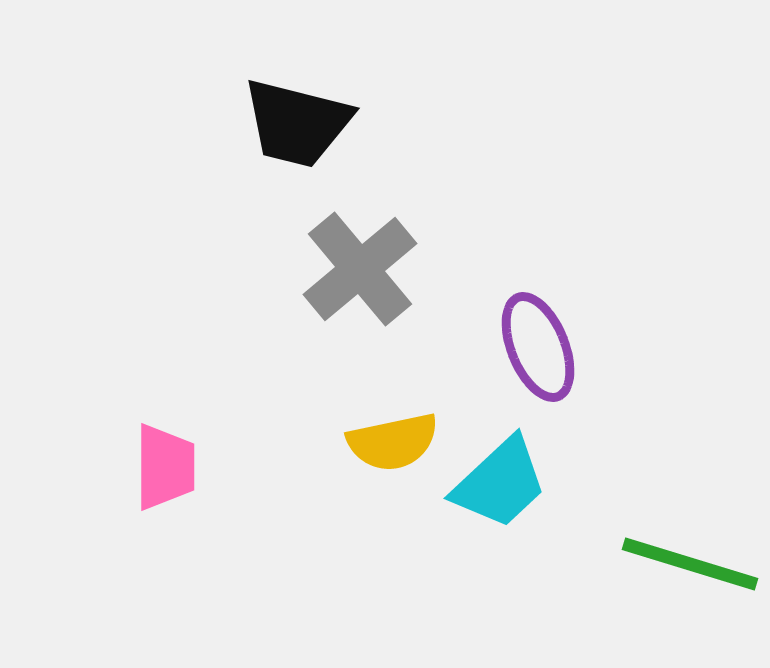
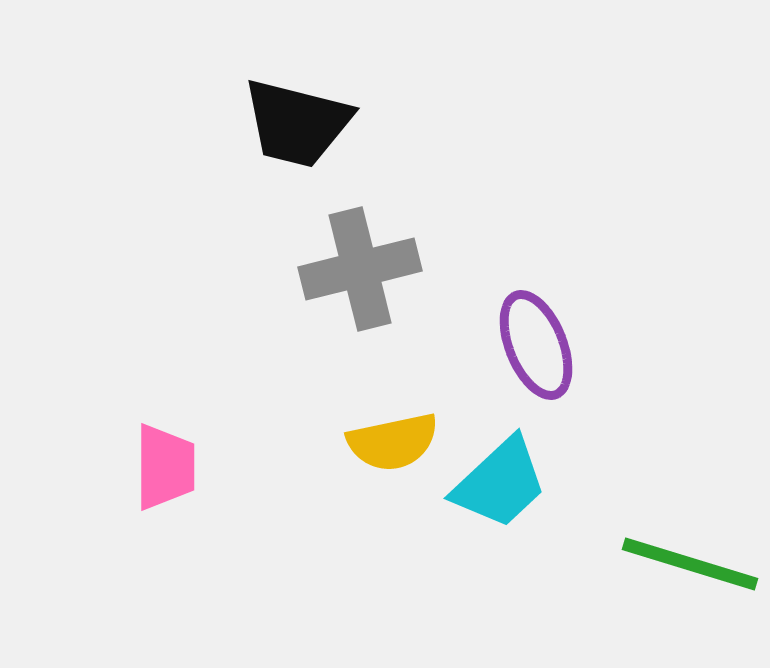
gray cross: rotated 26 degrees clockwise
purple ellipse: moved 2 px left, 2 px up
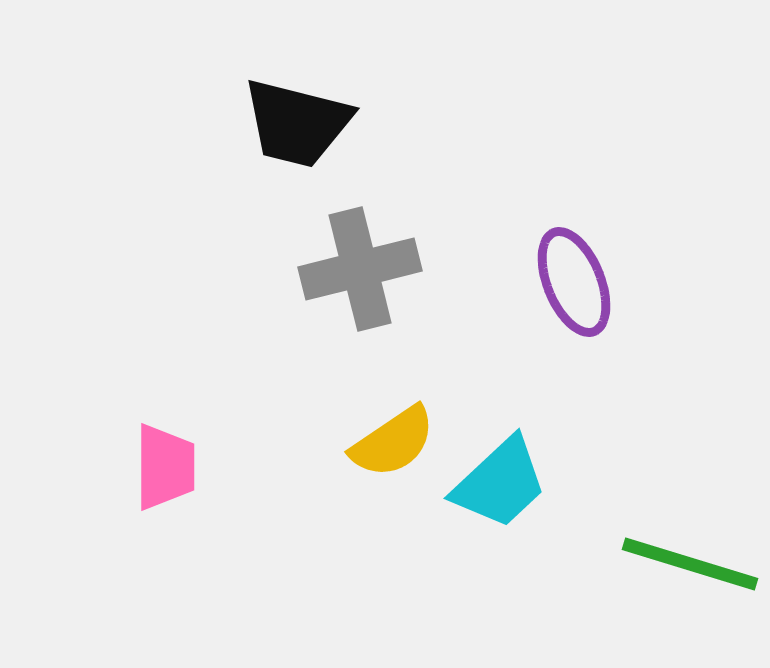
purple ellipse: moved 38 px right, 63 px up
yellow semicircle: rotated 22 degrees counterclockwise
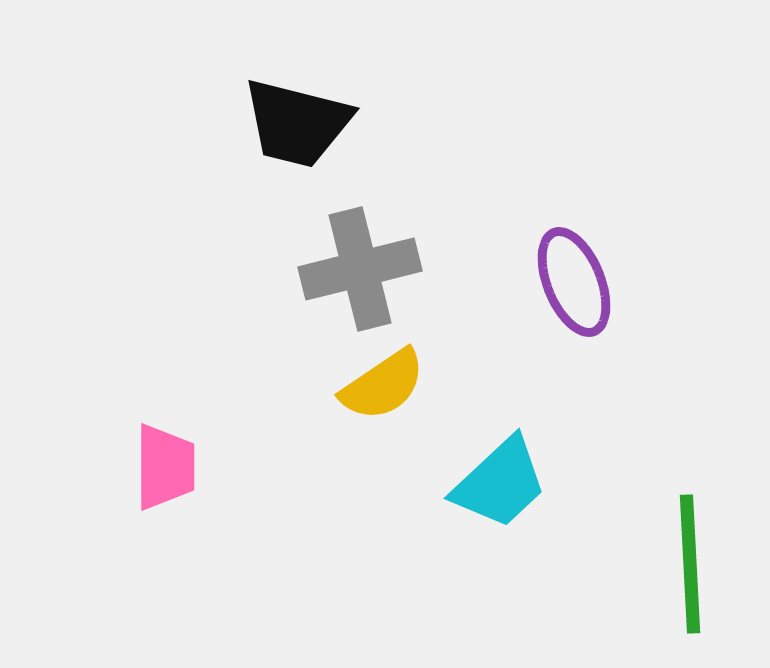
yellow semicircle: moved 10 px left, 57 px up
green line: rotated 70 degrees clockwise
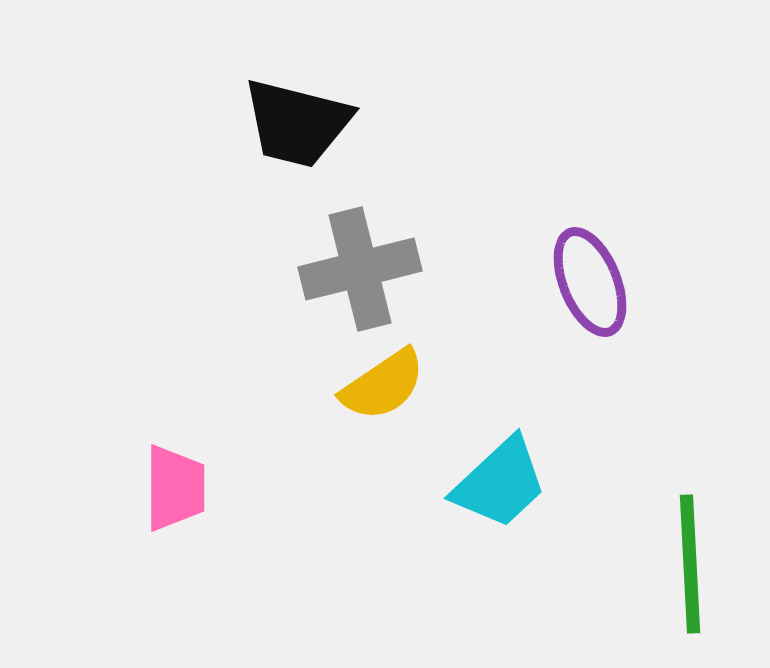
purple ellipse: moved 16 px right
pink trapezoid: moved 10 px right, 21 px down
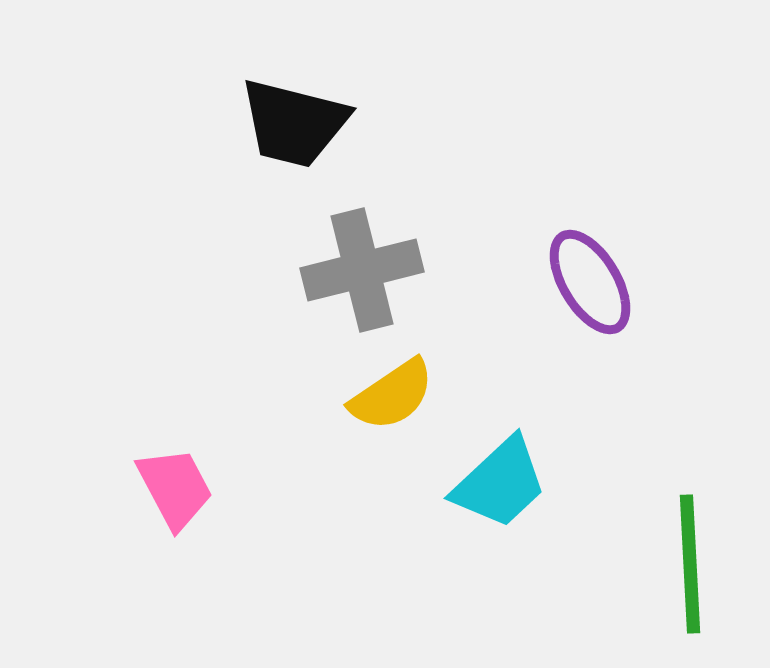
black trapezoid: moved 3 px left
gray cross: moved 2 px right, 1 px down
purple ellipse: rotated 9 degrees counterclockwise
yellow semicircle: moved 9 px right, 10 px down
pink trapezoid: rotated 28 degrees counterclockwise
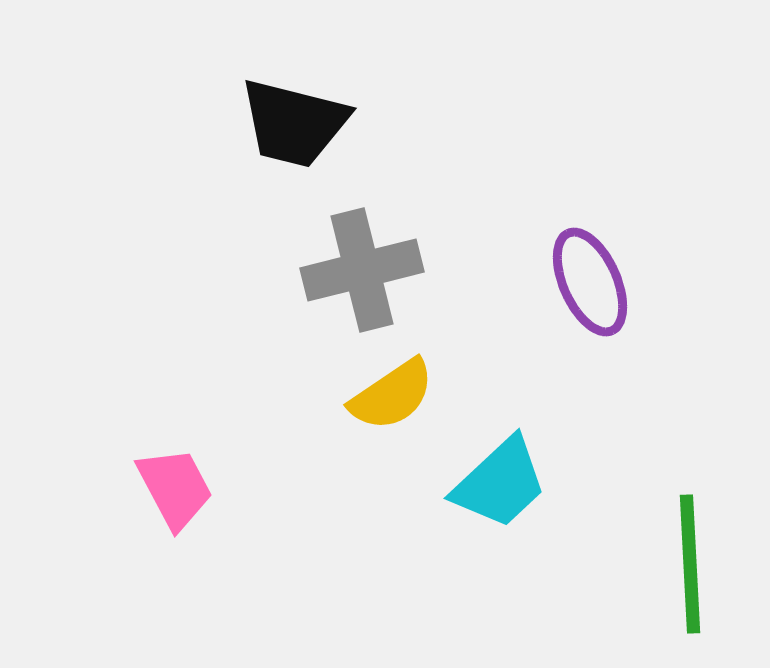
purple ellipse: rotated 7 degrees clockwise
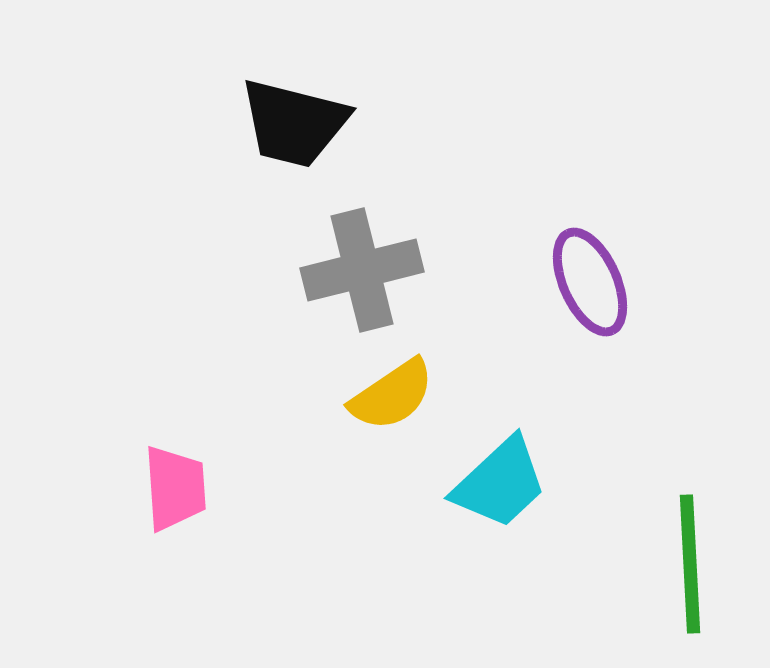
pink trapezoid: rotated 24 degrees clockwise
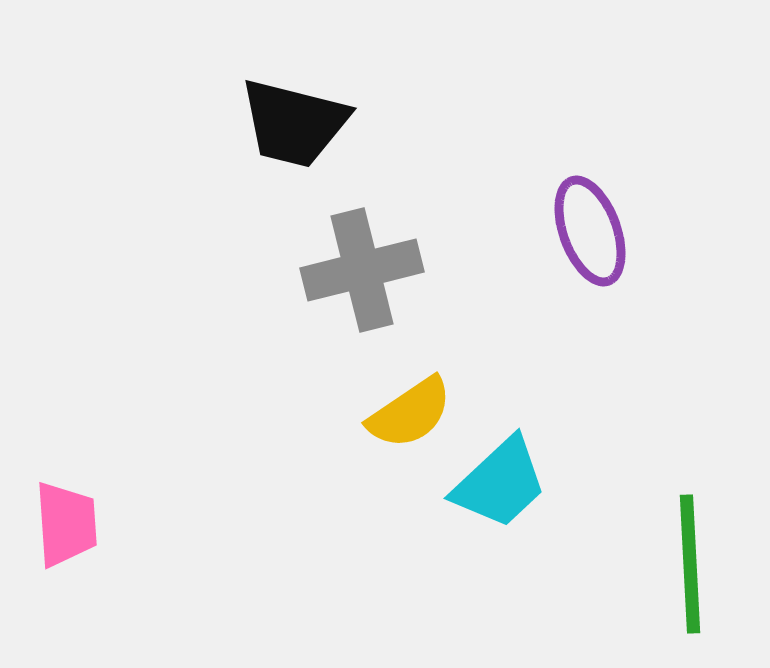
purple ellipse: moved 51 px up; rotated 4 degrees clockwise
yellow semicircle: moved 18 px right, 18 px down
pink trapezoid: moved 109 px left, 36 px down
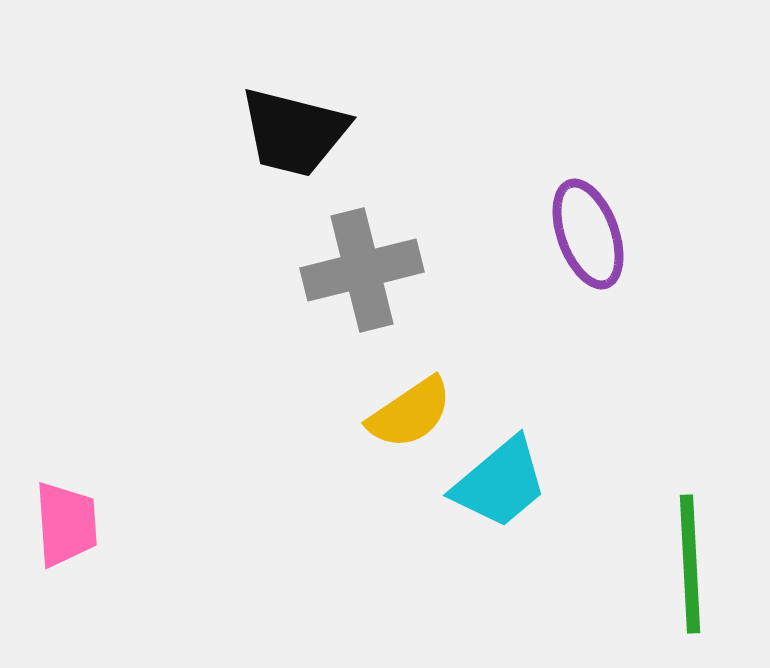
black trapezoid: moved 9 px down
purple ellipse: moved 2 px left, 3 px down
cyan trapezoid: rotated 3 degrees clockwise
